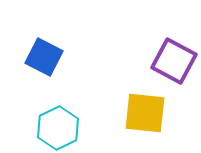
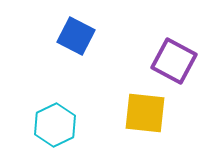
blue square: moved 32 px right, 21 px up
cyan hexagon: moved 3 px left, 3 px up
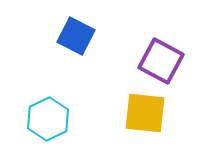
purple square: moved 13 px left
cyan hexagon: moved 7 px left, 6 px up
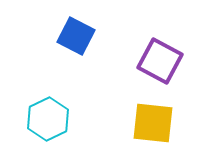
purple square: moved 1 px left
yellow square: moved 8 px right, 10 px down
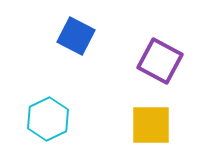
yellow square: moved 2 px left, 2 px down; rotated 6 degrees counterclockwise
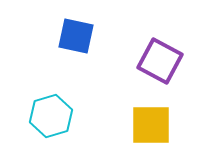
blue square: rotated 15 degrees counterclockwise
cyan hexagon: moved 3 px right, 3 px up; rotated 9 degrees clockwise
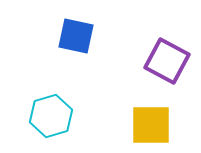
purple square: moved 7 px right
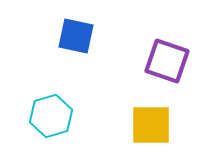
purple square: rotated 9 degrees counterclockwise
